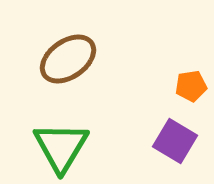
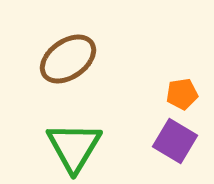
orange pentagon: moved 9 px left, 8 px down
green triangle: moved 13 px right
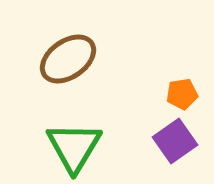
purple square: rotated 24 degrees clockwise
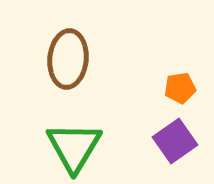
brown ellipse: rotated 50 degrees counterclockwise
orange pentagon: moved 2 px left, 6 px up
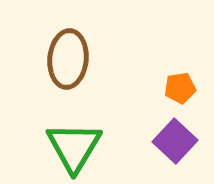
purple square: rotated 12 degrees counterclockwise
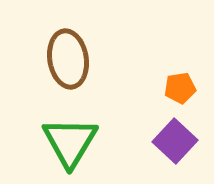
brown ellipse: rotated 14 degrees counterclockwise
green triangle: moved 4 px left, 5 px up
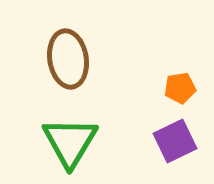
purple square: rotated 21 degrees clockwise
